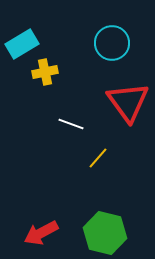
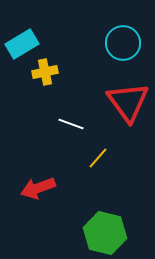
cyan circle: moved 11 px right
red arrow: moved 3 px left, 45 px up; rotated 8 degrees clockwise
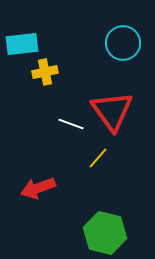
cyan rectangle: rotated 24 degrees clockwise
red triangle: moved 16 px left, 9 px down
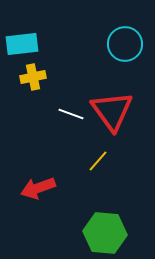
cyan circle: moved 2 px right, 1 px down
yellow cross: moved 12 px left, 5 px down
white line: moved 10 px up
yellow line: moved 3 px down
green hexagon: rotated 9 degrees counterclockwise
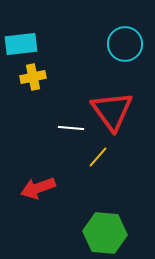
cyan rectangle: moved 1 px left
white line: moved 14 px down; rotated 15 degrees counterclockwise
yellow line: moved 4 px up
